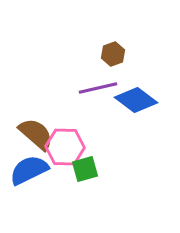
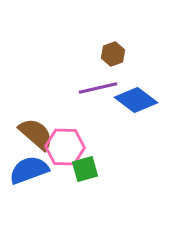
blue semicircle: rotated 6 degrees clockwise
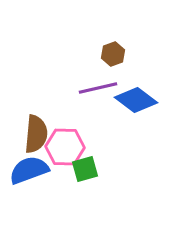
brown semicircle: rotated 54 degrees clockwise
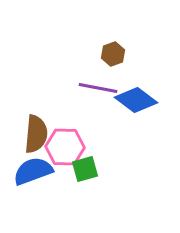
purple line: rotated 24 degrees clockwise
blue semicircle: moved 4 px right, 1 px down
